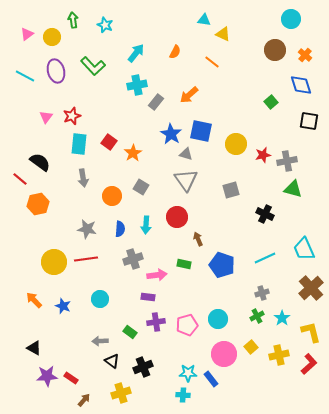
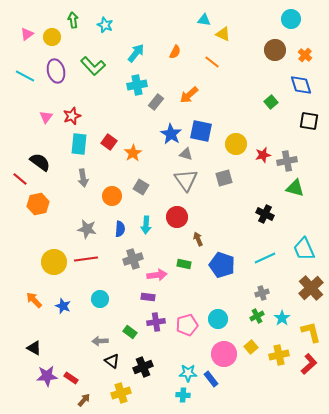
green triangle at (293, 189): moved 2 px right, 1 px up
gray square at (231, 190): moved 7 px left, 12 px up
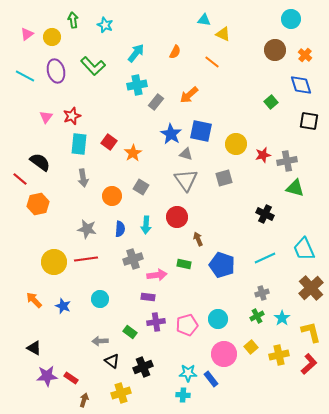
brown arrow at (84, 400): rotated 24 degrees counterclockwise
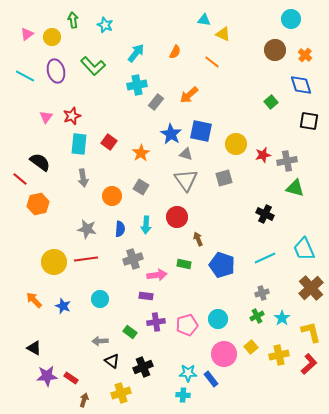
orange star at (133, 153): moved 8 px right
purple rectangle at (148, 297): moved 2 px left, 1 px up
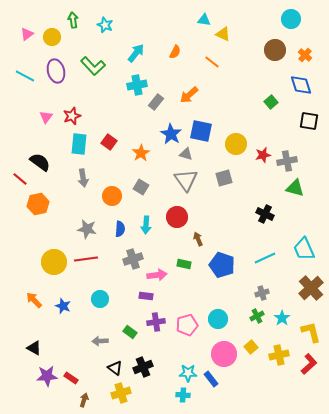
black triangle at (112, 361): moved 3 px right, 7 px down
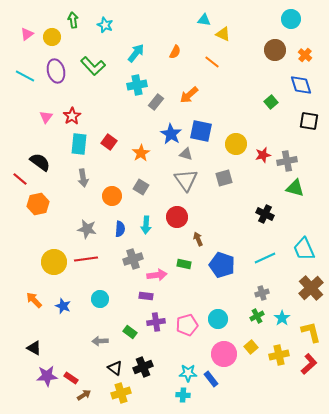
red star at (72, 116): rotated 12 degrees counterclockwise
brown arrow at (84, 400): moved 5 px up; rotated 40 degrees clockwise
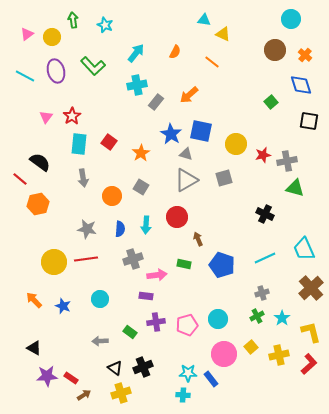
gray triangle at (186, 180): rotated 35 degrees clockwise
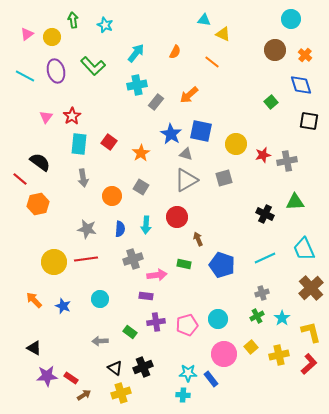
green triangle at (295, 188): moved 14 px down; rotated 18 degrees counterclockwise
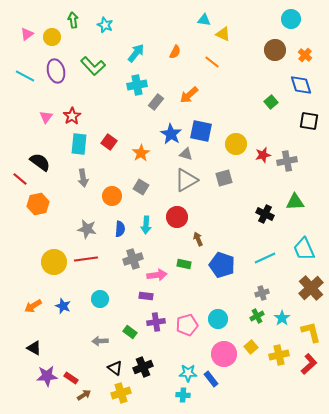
orange arrow at (34, 300): moved 1 px left, 6 px down; rotated 78 degrees counterclockwise
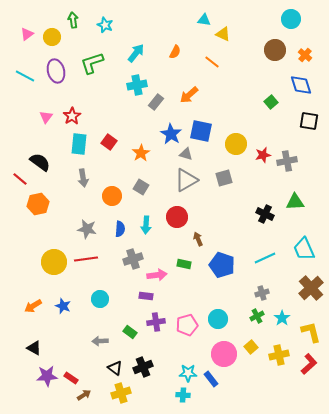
green L-shape at (93, 66): moved 1 px left, 3 px up; rotated 115 degrees clockwise
